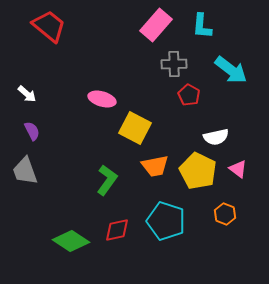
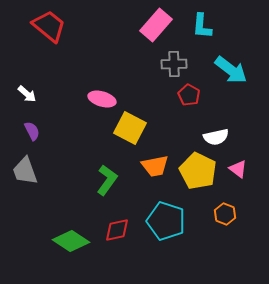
yellow square: moved 5 px left
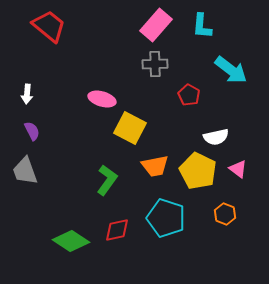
gray cross: moved 19 px left
white arrow: rotated 54 degrees clockwise
cyan pentagon: moved 3 px up
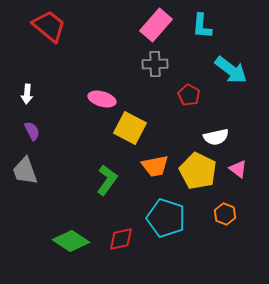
red diamond: moved 4 px right, 9 px down
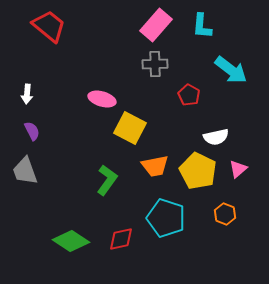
pink triangle: rotated 42 degrees clockwise
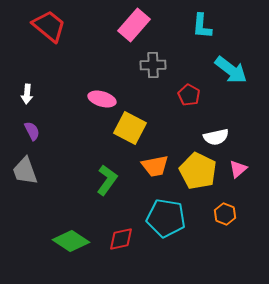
pink rectangle: moved 22 px left
gray cross: moved 2 px left, 1 px down
cyan pentagon: rotated 9 degrees counterclockwise
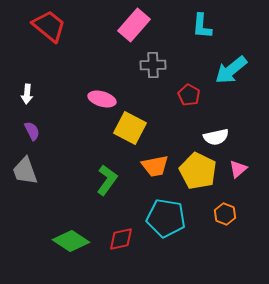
cyan arrow: rotated 104 degrees clockwise
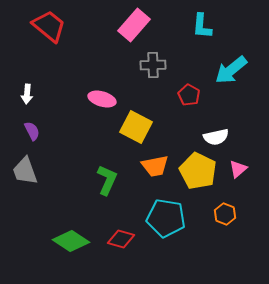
yellow square: moved 6 px right, 1 px up
green L-shape: rotated 12 degrees counterclockwise
red diamond: rotated 28 degrees clockwise
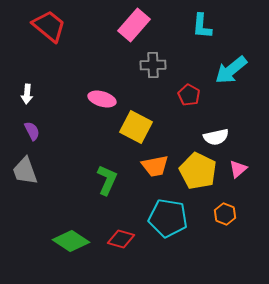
cyan pentagon: moved 2 px right
